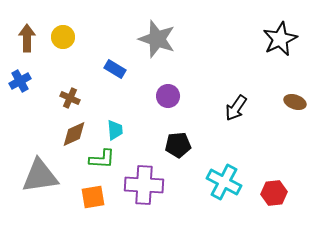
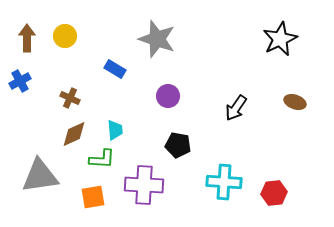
yellow circle: moved 2 px right, 1 px up
black pentagon: rotated 15 degrees clockwise
cyan cross: rotated 24 degrees counterclockwise
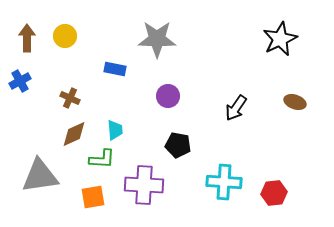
gray star: rotated 18 degrees counterclockwise
blue rectangle: rotated 20 degrees counterclockwise
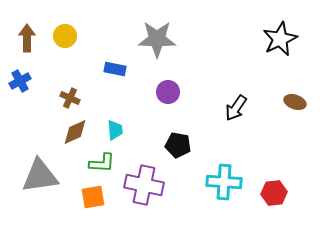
purple circle: moved 4 px up
brown diamond: moved 1 px right, 2 px up
green L-shape: moved 4 px down
purple cross: rotated 9 degrees clockwise
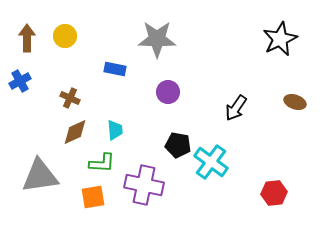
cyan cross: moved 13 px left, 20 px up; rotated 32 degrees clockwise
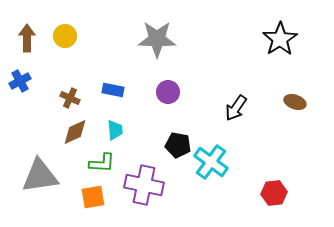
black star: rotated 8 degrees counterclockwise
blue rectangle: moved 2 px left, 21 px down
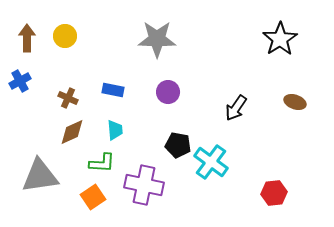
brown cross: moved 2 px left
brown diamond: moved 3 px left
orange square: rotated 25 degrees counterclockwise
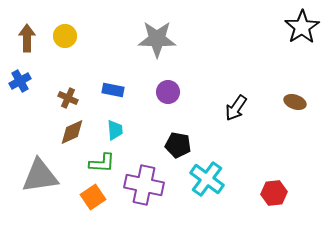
black star: moved 22 px right, 12 px up
cyan cross: moved 4 px left, 17 px down
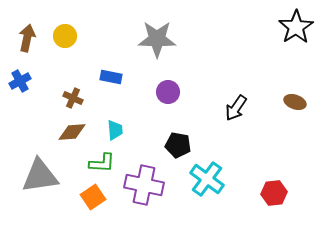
black star: moved 6 px left
brown arrow: rotated 12 degrees clockwise
blue rectangle: moved 2 px left, 13 px up
brown cross: moved 5 px right
brown diamond: rotated 20 degrees clockwise
